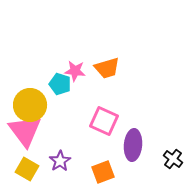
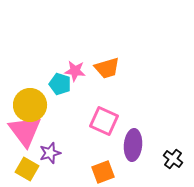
purple star: moved 10 px left, 8 px up; rotated 15 degrees clockwise
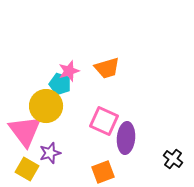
pink star: moved 6 px left; rotated 25 degrees counterclockwise
yellow circle: moved 16 px right, 1 px down
purple ellipse: moved 7 px left, 7 px up
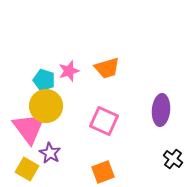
cyan pentagon: moved 16 px left, 4 px up
pink triangle: moved 4 px right, 3 px up
purple ellipse: moved 35 px right, 28 px up
purple star: rotated 25 degrees counterclockwise
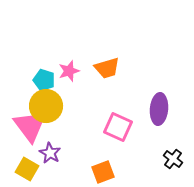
purple ellipse: moved 2 px left, 1 px up
pink square: moved 14 px right, 6 px down
pink triangle: moved 1 px right, 2 px up
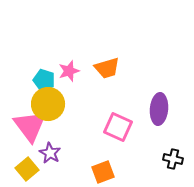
yellow circle: moved 2 px right, 2 px up
black cross: rotated 24 degrees counterclockwise
yellow square: rotated 20 degrees clockwise
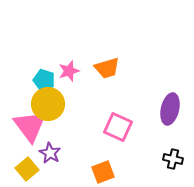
purple ellipse: moved 11 px right; rotated 8 degrees clockwise
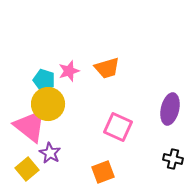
pink triangle: rotated 15 degrees counterclockwise
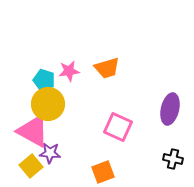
pink star: rotated 10 degrees clockwise
pink triangle: moved 3 px right, 5 px down; rotated 9 degrees counterclockwise
purple star: rotated 25 degrees counterclockwise
yellow square: moved 4 px right, 3 px up
